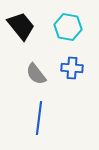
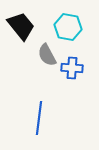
gray semicircle: moved 11 px right, 19 px up; rotated 10 degrees clockwise
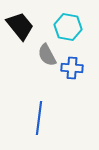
black trapezoid: moved 1 px left
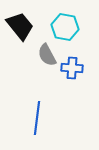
cyan hexagon: moved 3 px left
blue line: moved 2 px left
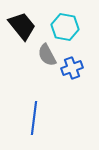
black trapezoid: moved 2 px right
blue cross: rotated 25 degrees counterclockwise
blue line: moved 3 px left
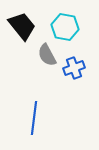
blue cross: moved 2 px right
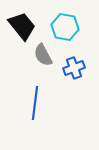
gray semicircle: moved 4 px left
blue line: moved 1 px right, 15 px up
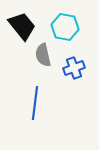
gray semicircle: rotated 15 degrees clockwise
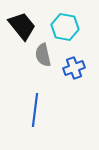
blue line: moved 7 px down
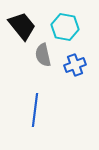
blue cross: moved 1 px right, 3 px up
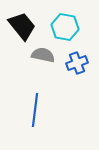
gray semicircle: rotated 115 degrees clockwise
blue cross: moved 2 px right, 2 px up
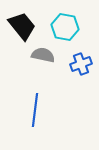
blue cross: moved 4 px right, 1 px down
